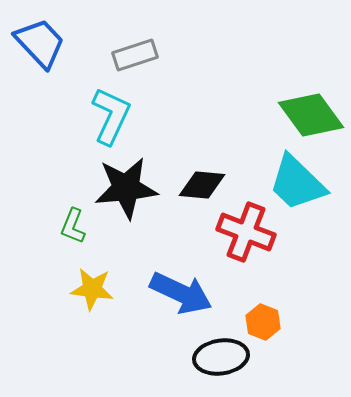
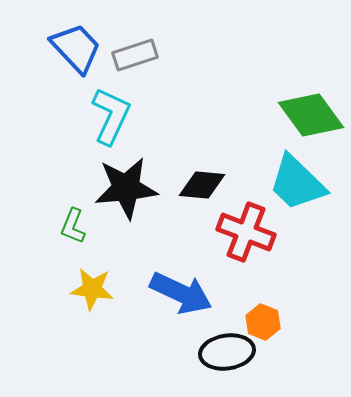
blue trapezoid: moved 36 px right, 5 px down
black ellipse: moved 6 px right, 5 px up
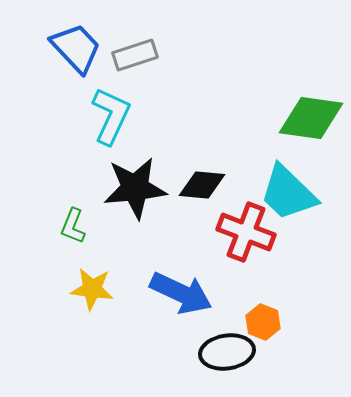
green diamond: moved 3 px down; rotated 46 degrees counterclockwise
cyan trapezoid: moved 9 px left, 10 px down
black star: moved 9 px right
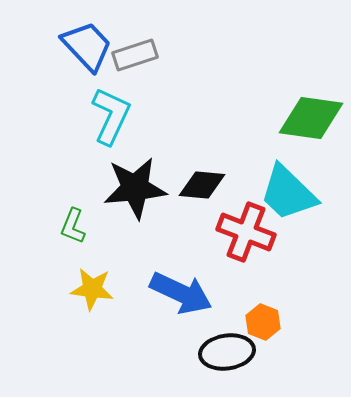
blue trapezoid: moved 11 px right, 2 px up
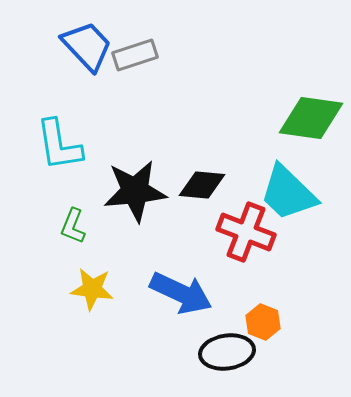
cyan L-shape: moved 52 px left, 29 px down; rotated 146 degrees clockwise
black star: moved 3 px down
